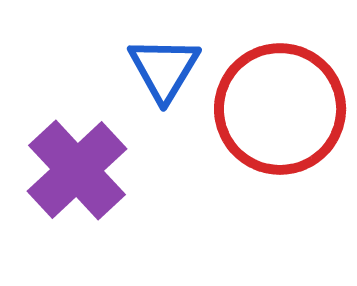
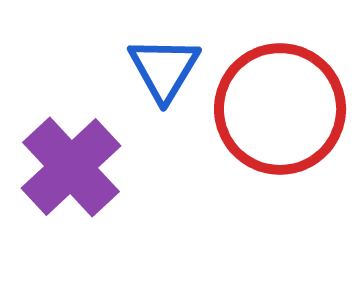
purple cross: moved 6 px left, 3 px up
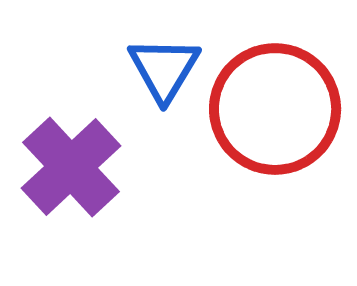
red circle: moved 5 px left
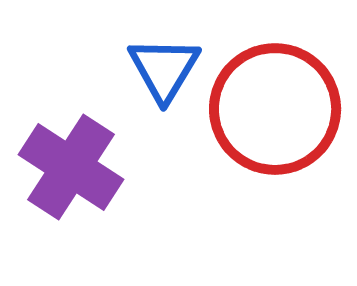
purple cross: rotated 14 degrees counterclockwise
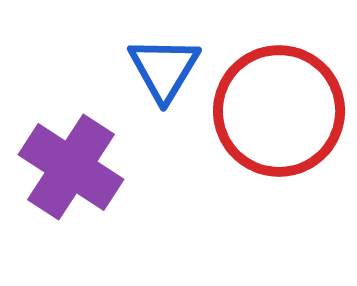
red circle: moved 4 px right, 2 px down
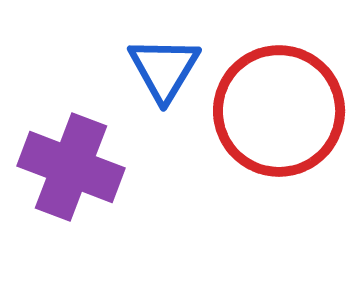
purple cross: rotated 12 degrees counterclockwise
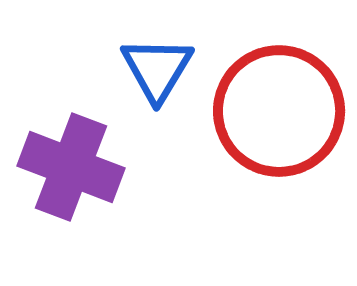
blue triangle: moved 7 px left
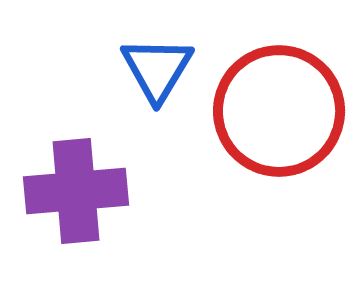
purple cross: moved 5 px right, 24 px down; rotated 26 degrees counterclockwise
